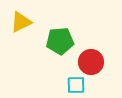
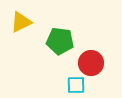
green pentagon: rotated 12 degrees clockwise
red circle: moved 1 px down
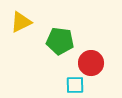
cyan square: moved 1 px left
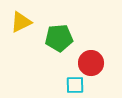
green pentagon: moved 1 px left, 3 px up; rotated 12 degrees counterclockwise
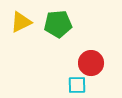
green pentagon: moved 1 px left, 14 px up
cyan square: moved 2 px right
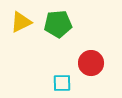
cyan square: moved 15 px left, 2 px up
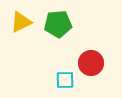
cyan square: moved 3 px right, 3 px up
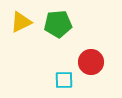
red circle: moved 1 px up
cyan square: moved 1 px left
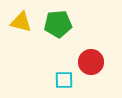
yellow triangle: rotated 40 degrees clockwise
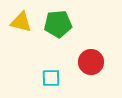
cyan square: moved 13 px left, 2 px up
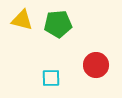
yellow triangle: moved 1 px right, 2 px up
red circle: moved 5 px right, 3 px down
